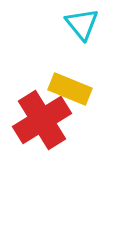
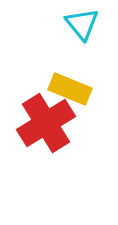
red cross: moved 4 px right, 3 px down
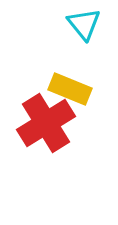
cyan triangle: moved 2 px right
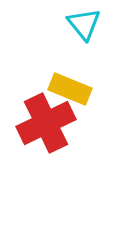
red cross: rotated 6 degrees clockwise
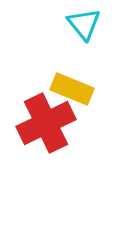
yellow rectangle: moved 2 px right
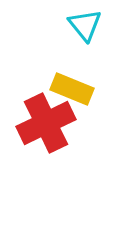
cyan triangle: moved 1 px right, 1 px down
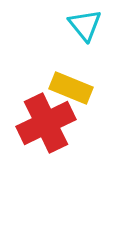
yellow rectangle: moved 1 px left, 1 px up
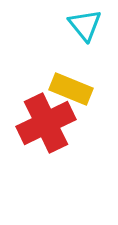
yellow rectangle: moved 1 px down
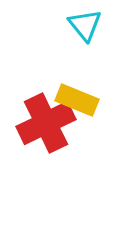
yellow rectangle: moved 6 px right, 11 px down
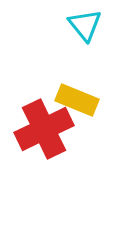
red cross: moved 2 px left, 6 px down
